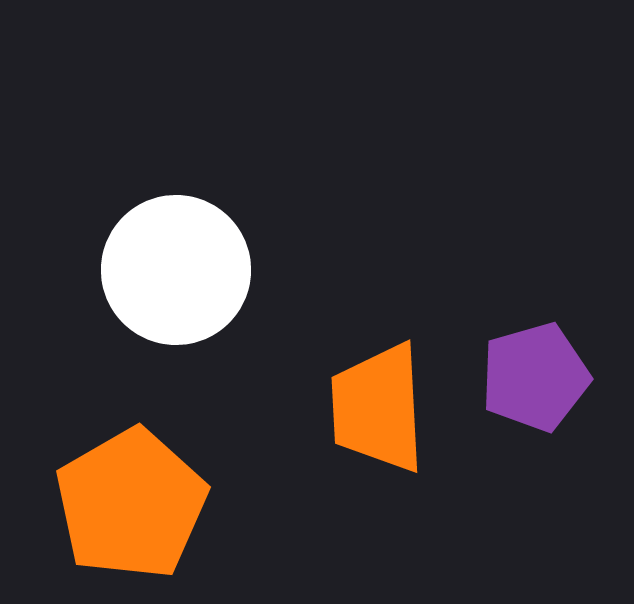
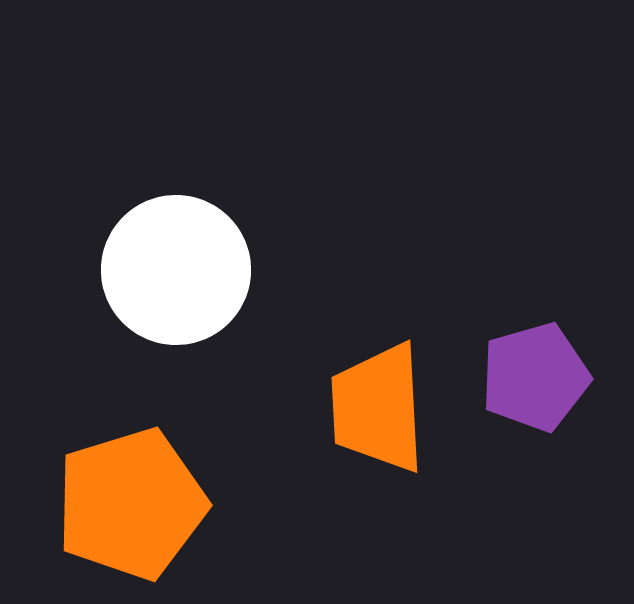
orange pentagon: rotated 13 degrees clockwise
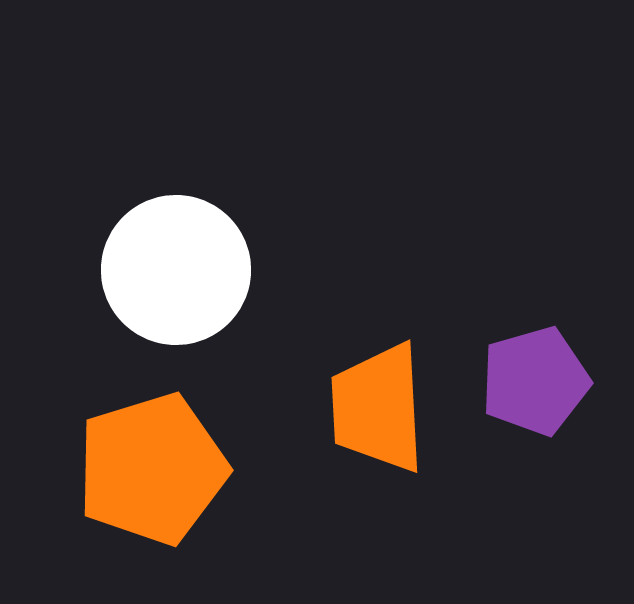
purple pentagon: moved 4 px down
orange pentagon: moved 21 px right, 35 px up
